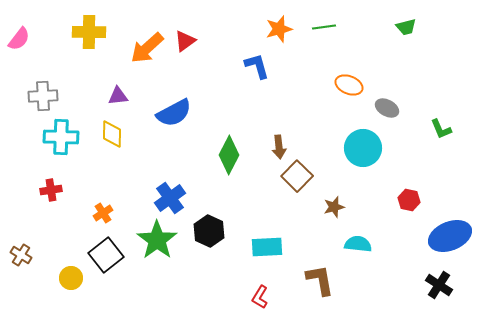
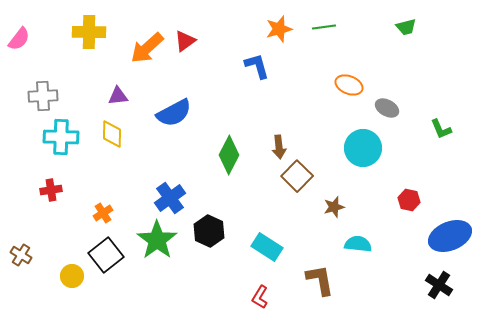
cyan rectangle: rotated 36 degrees clockwise
yellow circle: moved 1 px right, 2 px up
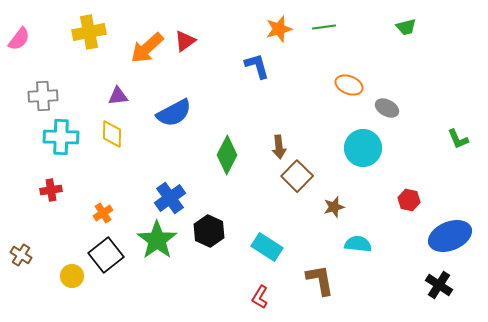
yellow cross: rotated 12 degrees counterclockwise
green L-shape: moved 17 px right, 10 px down
green diamond: moved 2 px left
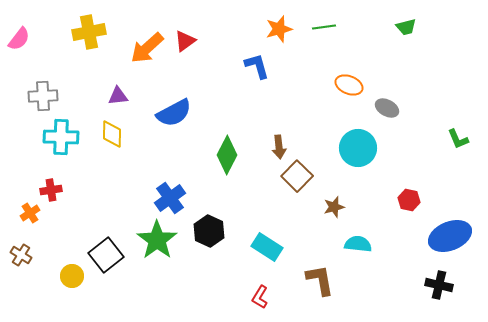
cyan circle: moved 5 px left
orange cross: moved 73 px left
black cross: rotated 20 degrees counterclockwise
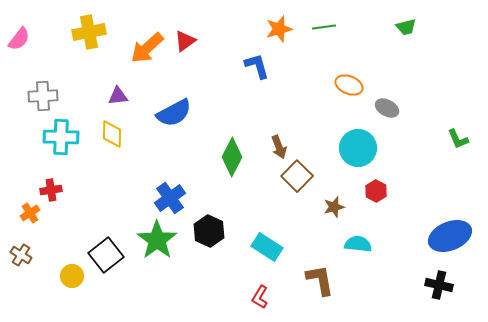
brown arrow: rotated 15 degrees counterclockwise
green diamond: moved 5 px right, 2 px down
red hexagon: moved 33 px left, 9 px up; rotated 15 degrees clockwise
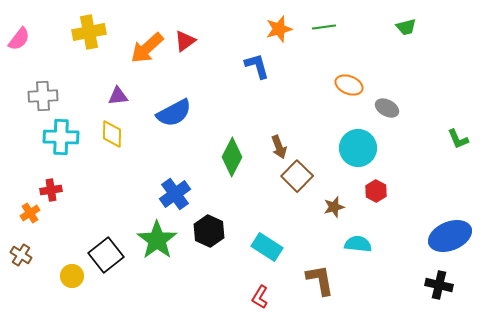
blue cross: moved 5 px right, 4 px up
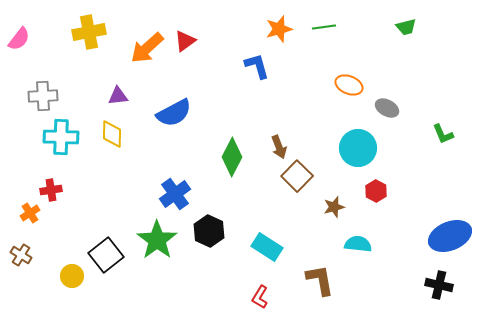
green L-shape: moved 15 px left, 5 px up
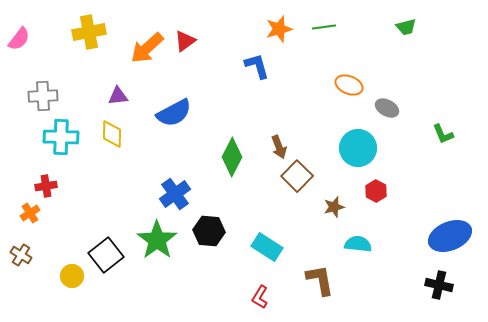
red cross: moved 5 px left, 4 px up
black hexagon: rotated 20 degrees counterclockwise
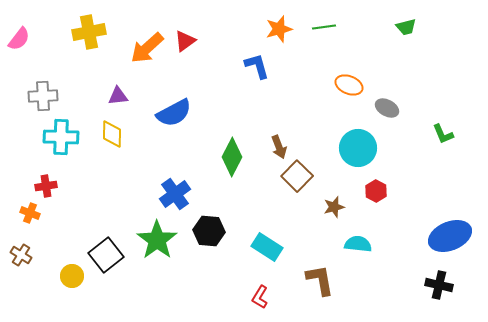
orange cross: rotated 36 degrees counterclockwise
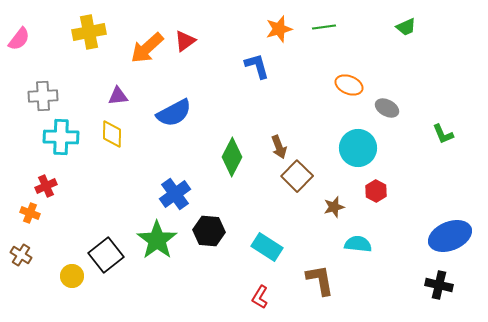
green trapezoid: rotated 10 degrees counterclockwise
red cross: rotated 15 degrees counterclockwise
